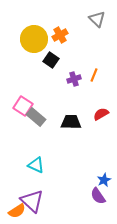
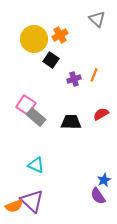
pink square: moved 3 px right, 1 px up
orange semicircle: moved 3 px left, 5 px up; rotated 12 degrees clockwise
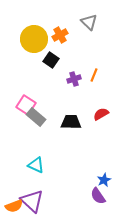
gray triangle: moved 8 px left, 3 px down
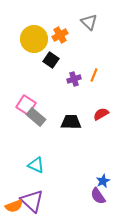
blue star: moved 1 px left, 1 px down
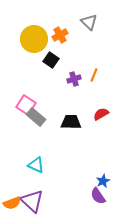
orange semicircle: moved 2 px left, 3 px up
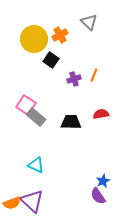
red semicircle: rotated 21 degrees clockwise
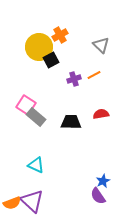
gray triangle: moved 12 px right, 23 px down
yellow circle: moved 5 px right, 8 px down
black square: rotated 28 degrees clockwise
orange line: rotated 40 degrees clockwise
